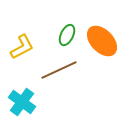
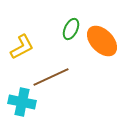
green ellipse: moved 4 px right, 6 px up
brown line: moved 8 px left, 7 px down
cyan cross: rotated 24 degrees counterclockwise
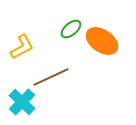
green ellipse: rotated 25 degrees clockwise
orange ellipse: rotated 12 degrees counterclockwise
cyan cross: rotated 32 degrees clockwise
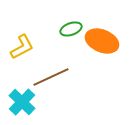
green ellipse: rotated 20 degrees clockwise
orange ellipse: rotated 12 degrees counterclockwise
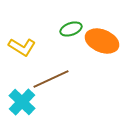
yellow L-shape: rotated 60 degrees clockwise
brown line: moved 2 px down
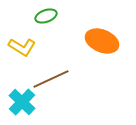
green ellipse: moved 25 px left, 13 px up
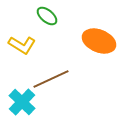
green ellipse: moved 1 px right; rotated 60 degrees clockwise
orange ellipse: moved 3 px left
yellow L-shape: moved 2 px up
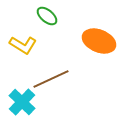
yellow L-shape: moved 1 px right
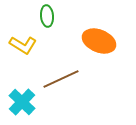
green ellipse: rotated 45 degrees clockwise
brown line: moved 10 px right
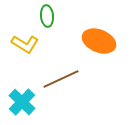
yellow L-shape: moved 2 px right, 1 px up
